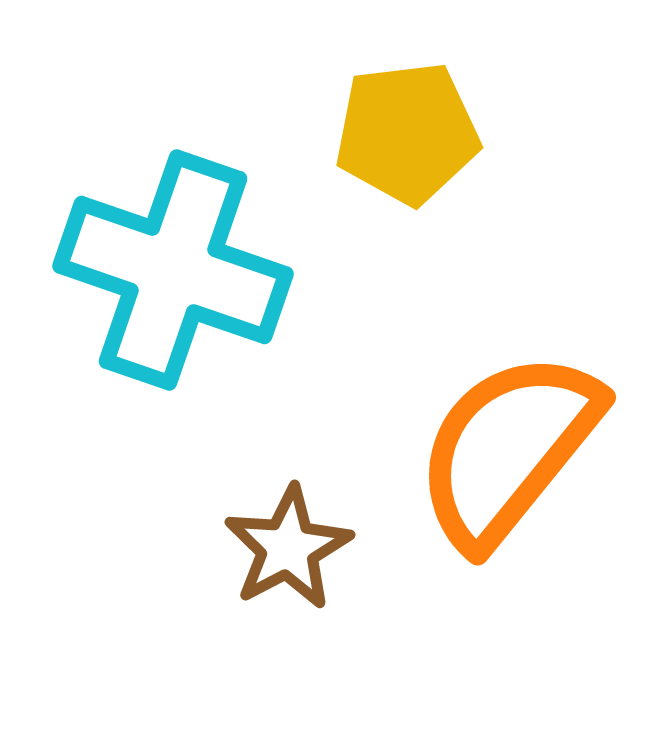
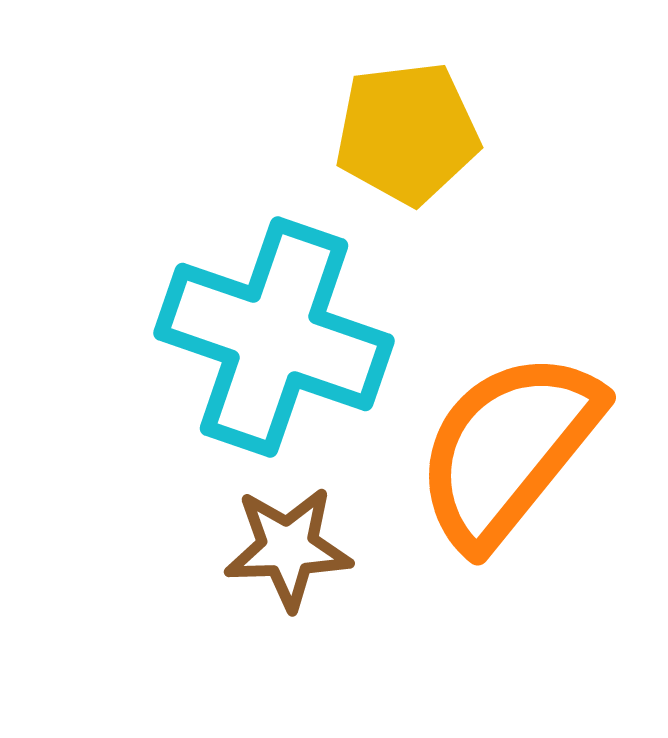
cyan cross: moved 101 px right, 67 px down
brown star: rotated 26 degrees clockwise
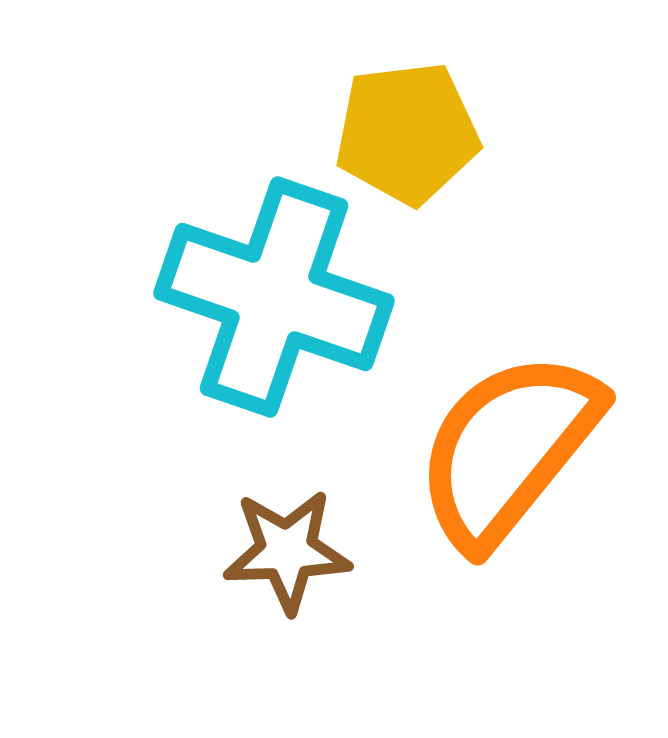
cyan cross: moved 40 px up
brown star: moved 1 px left, 3 px down
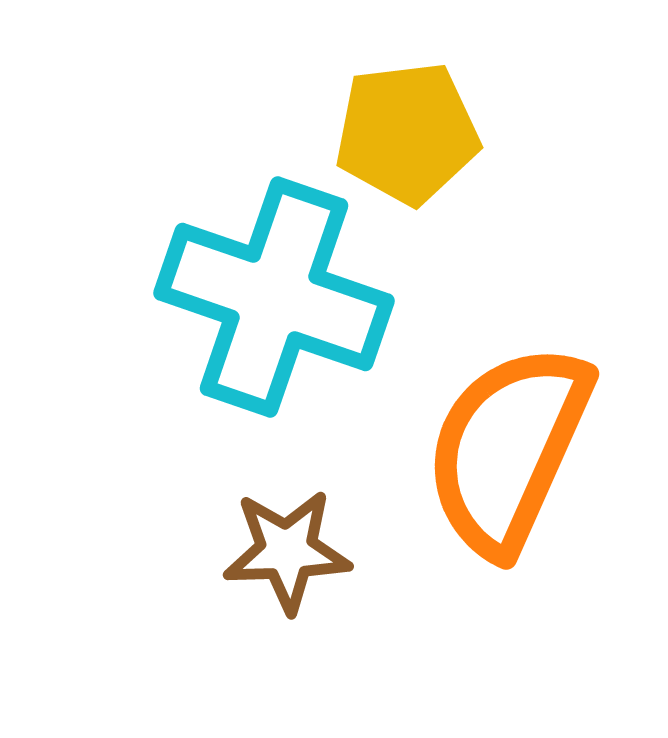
orange semicircle: rotated 15 degrees counterclockwise
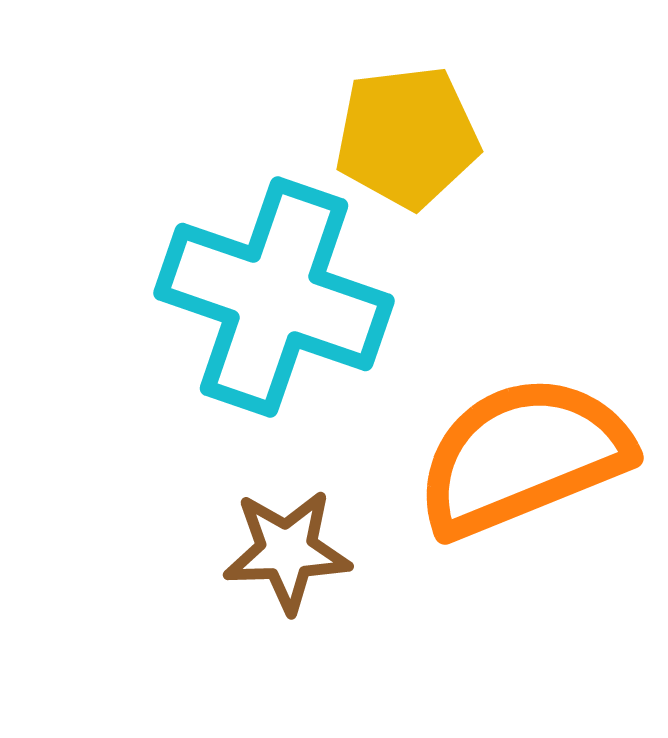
yellow pentagon: moved 4 px down
orange semicircle: moved 15 px right, 7 px down; rotated 44 degrees clockwise
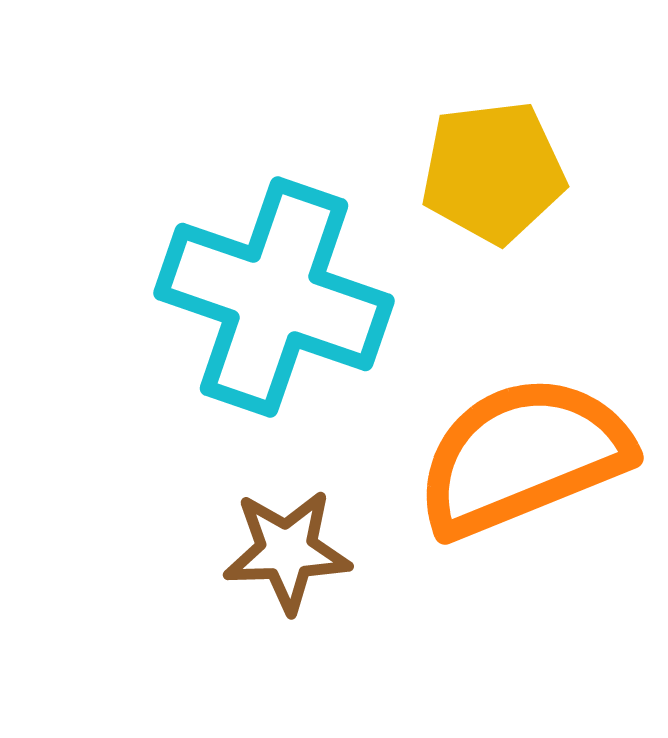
yellow pentagon: moved 86 px right, 35 px down
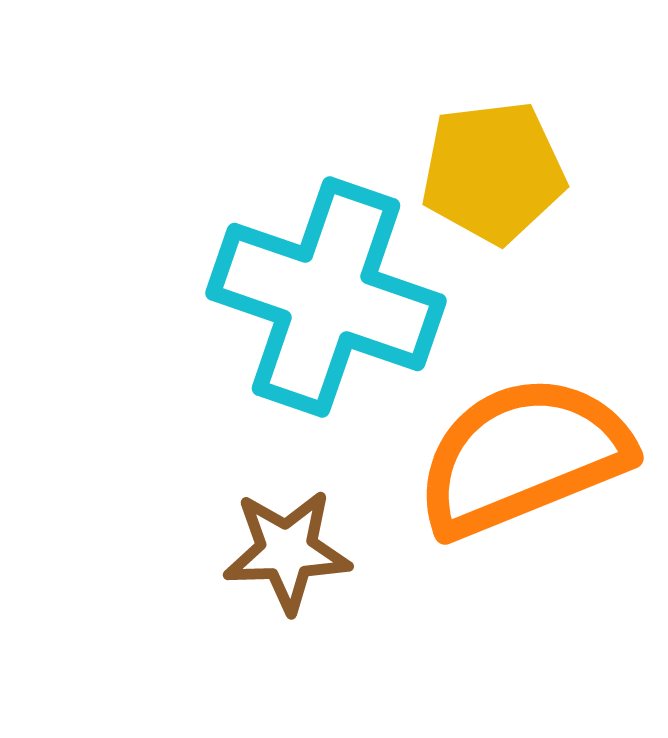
cyan cross: moved 52 px right
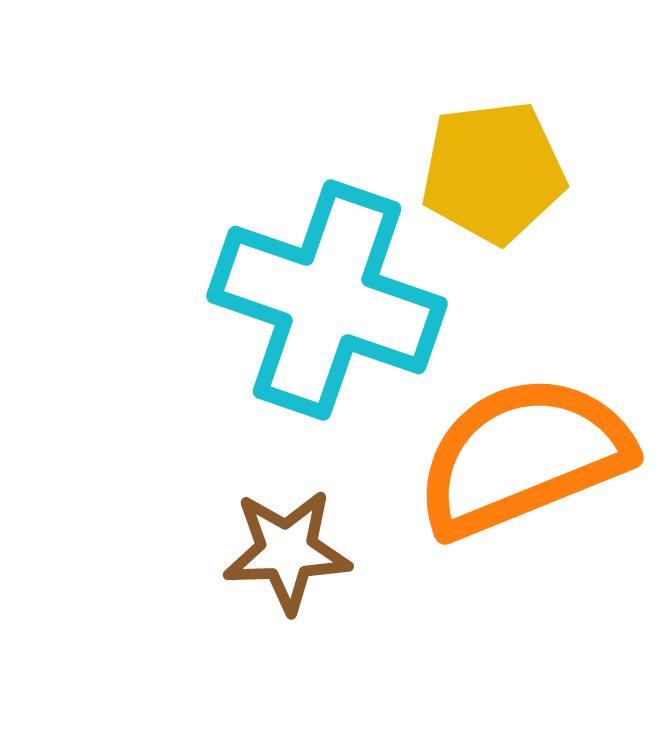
cyan cross: moved 1 px right, 3 px down
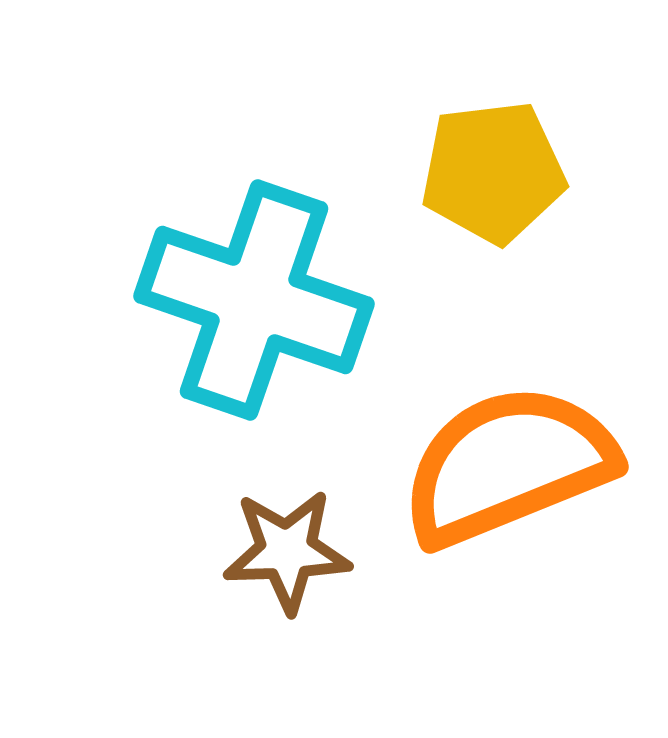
cyan cross: moved 73 px left
orange semicircle: moved 15 px left, 9 px down
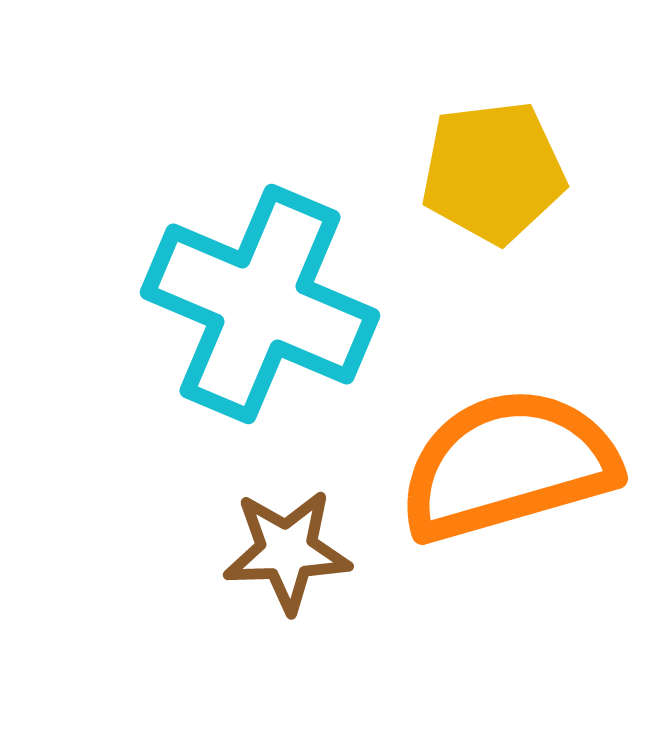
cyan cross: moved 6 px right, 4 px down; rotated 4 degrees clockwise
orange semicircle: rotated 6 degrees clockwise
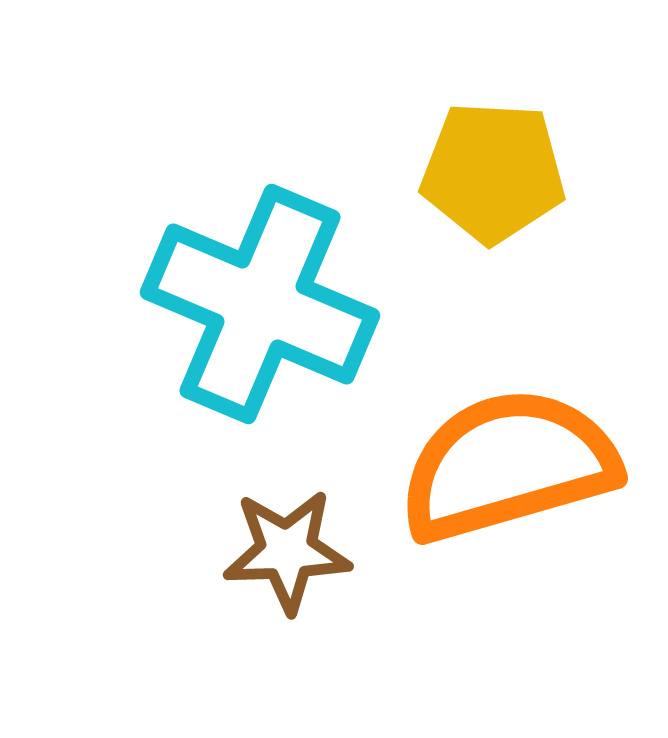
yellow pentagon: rotated 10 degrees clockwise
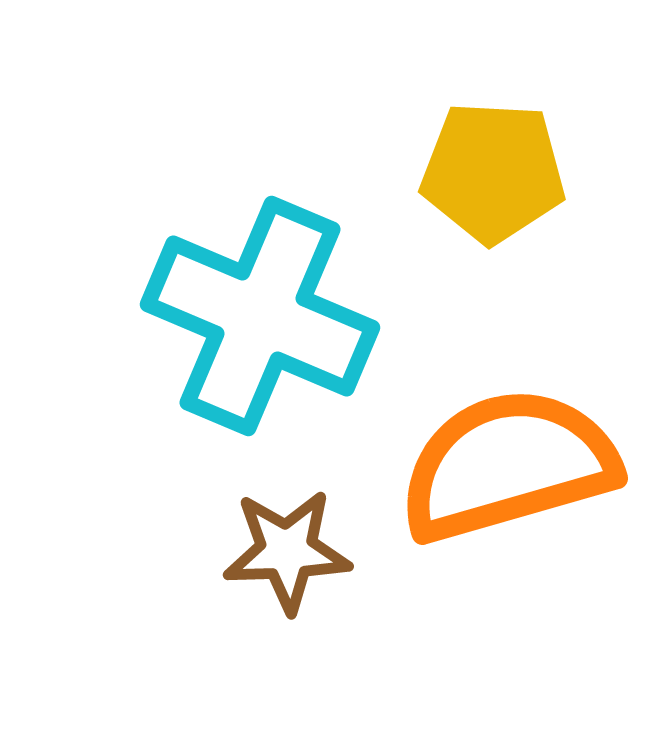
cyan cross: moved 12 px down
